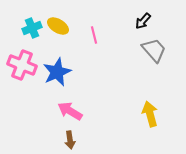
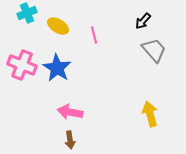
cyan cross: moved 5 px left, 15 px up
blue star: moved 4 px up; rotated 16 degrees counterclockwise
pink arrow: moved 1 px down; rotated 20 degrees counterclockwise
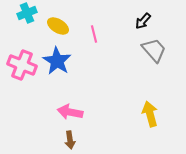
pink line: moved 1 px up
blue star: moved 7 px up
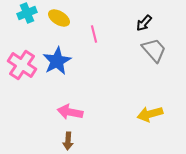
black arrow: moved 1 px right, 2 px down
yellow ellipse: moved 1 px right, 8 px up
blue star: rotated 12 degrees clockwise
pink cross: rotated 12 degrees clockwise
yellow arrow: rotated 90 degrees counterclockwise
brown arrow: moved 2 px left, 1 px down; rotated 12 degrees clockwise
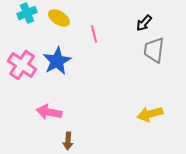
gray trapezoid: rotated 132 degrees counterclockwise
pink arrow: moved 21 px left
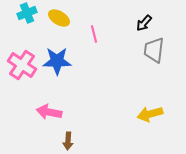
blue star: rotated 28 degrees clockwise
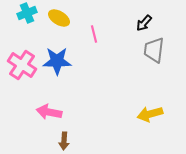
brown arrow: moved 4 px left
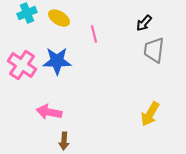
yellow arrow: rotated 45 degrees counterclockwise
